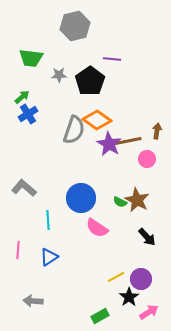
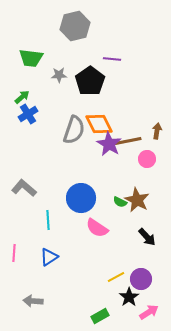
orange diamond: moved 2 px right, 4 px down; rotated 28 degrees clockwise
pink line: moved 4 px left, 3 px down
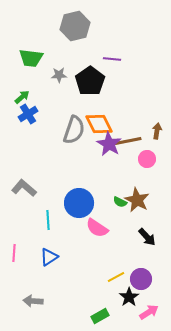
blue circle: moved 2 px left, 5 px down
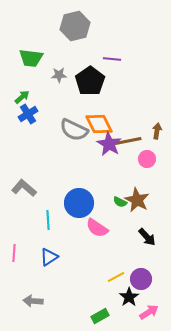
gray semicircle: rotated 96 degrees clockwise
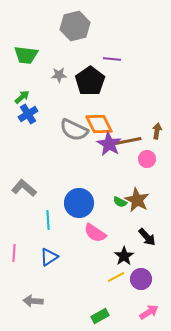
green trapezoid: moved 5 px left, 3 px up
pink semicircle: moved 2 px left, 5 px down
black star: moved 5 px left, 41 px up
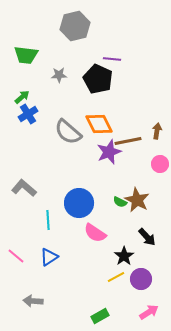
black pentagon: moved 8 px right, 2 px up; rotated 12 degrees counterclockwise
gray semicircle: moved 6 px left, 2 px down; rotated 16 degrees clockwise
purple star: moved 8 px down; rotated 20 degrees clockwise
pink circle: moved 13 px right, 5 px down
pink line: moved 2 px right, 3 px down; rotated 54 degrees counterclockwise
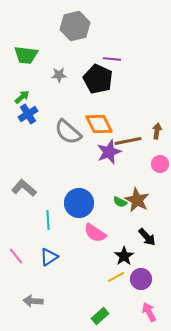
pink line: rotated 12 degrees clockwise
pink arrow: rotated 84 degrees counterclockwise
green rectangle: rotated 12 degrees counterclockwise
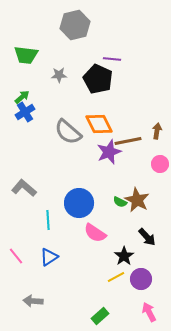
gray hexagon: moved 1 px up
blue cross: moved 3 px left, 2 px up
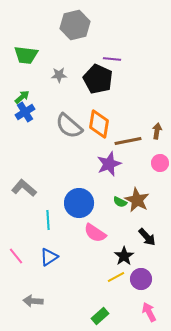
orange diamond: rotated 36 degrees clockwise
gray semicircle: moved 1 px right, 6 px up
purple star: moved 12 px down
pink circle: moved 1 px up
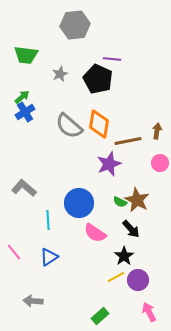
gray hexagon: rotated 8 degrees clockwise
gray star: moved 1 px right, 1 px up; rotated 21 degrees counterclockwise
black arrow: moved 16 px left, 8 px up
pink line: moved 2 px left, 4 px up
purple circle: moved 3 px left, 1 px down
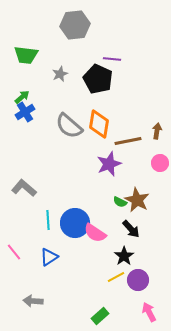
blue circle: moved 4 px left, 20 px down
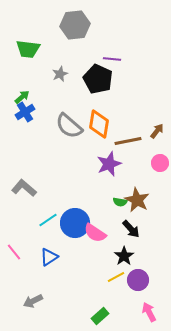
green trapezoid: moved 2 px right, 6 px up
brown arrow: rotated 28 degrees clockwise
green semicircle: rotated 16 degrees counterclockwise
cyan line: rotated 60 degrees clockwise
gray arrow: rotated 30 degrees counterclockwise
